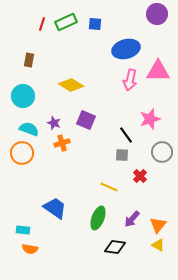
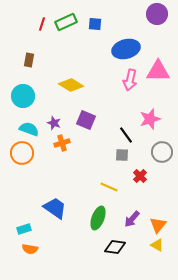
cyan rectangle: moved 1 px right, 1 px up; rotated 24 degrees counterclockwise
yellow triangle: moved 1 px left
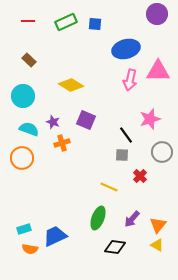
red line: moved 14 px left, 3 px up; rotated 72 degrees clockwise
brown rectangle: rotated 56 degrees counterclockwise
purple star: moved 1 px left, 1 px up
orange circle: moved 5 px down
blue trapezoid: moved 28 px down; rotated 60 degrees counterclockwise
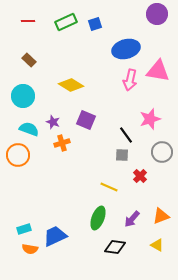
blue square: rotated 24 degrees counterclockwise
pink triangle: rotated 10 degrees clockwise
orange circle: moved 4 px left, 3 px up
orange triangle: moved 3 px right, 9 px up; rotated 30 degrees clockwise
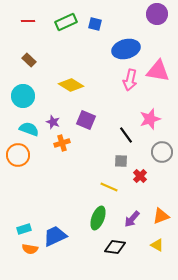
blue square: rotated 32 degrees clockwise
gray square: moved 1 px left, 6 px down
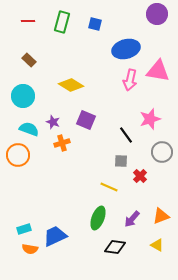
green rectangle: moved 4 px left; rotated 50 degrees counterclockwise
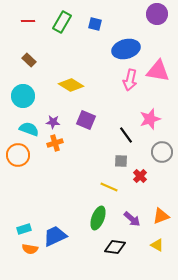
green rectangle: rotated 15 degrees clockwise
purple star: rotated 16 degrees counterclockwise
orange cross: moved 7 px left
purple arrow: rotated 90 degrees counterclockwise
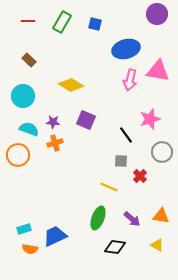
orange triangle: rotated 30 degrees clockwise
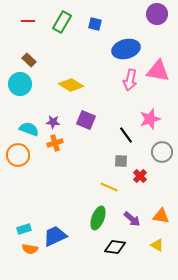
cyan circle: moved 3 px left, 12 px up
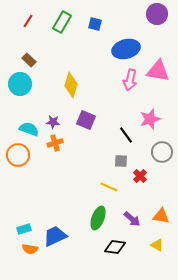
red line: rotated 56 degrees counterclockwise
yellow diamond: rotated 75 degrees clockwise
